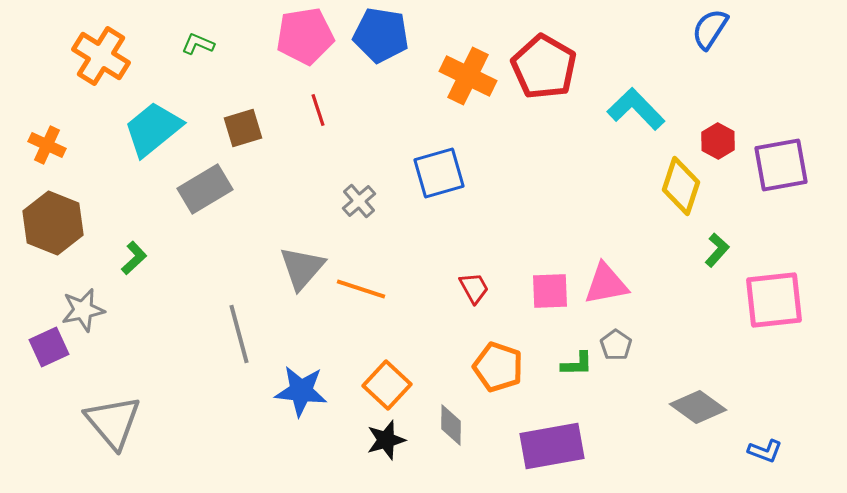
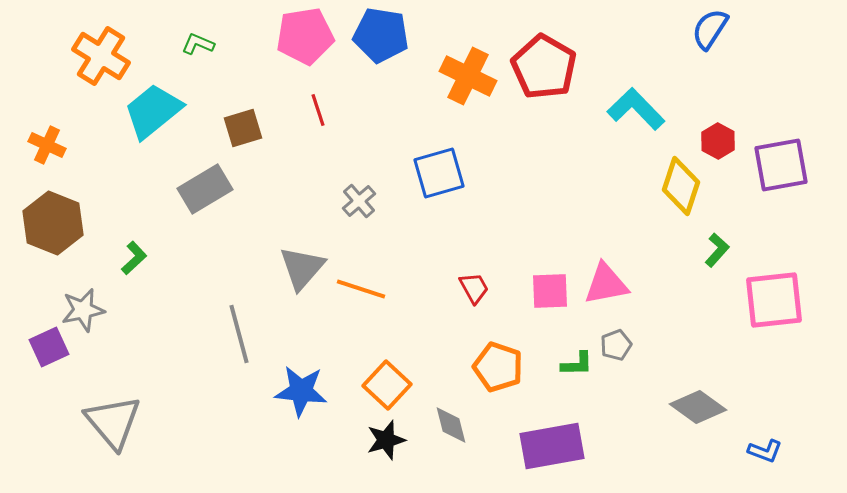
cyan trapezoid at (153, 129): moved 18 px up
gray pentagon at (616, 345): rotated 16 degrees clockwise
gray diamond at (451, 425): rotated 15 degrees counterclockwise
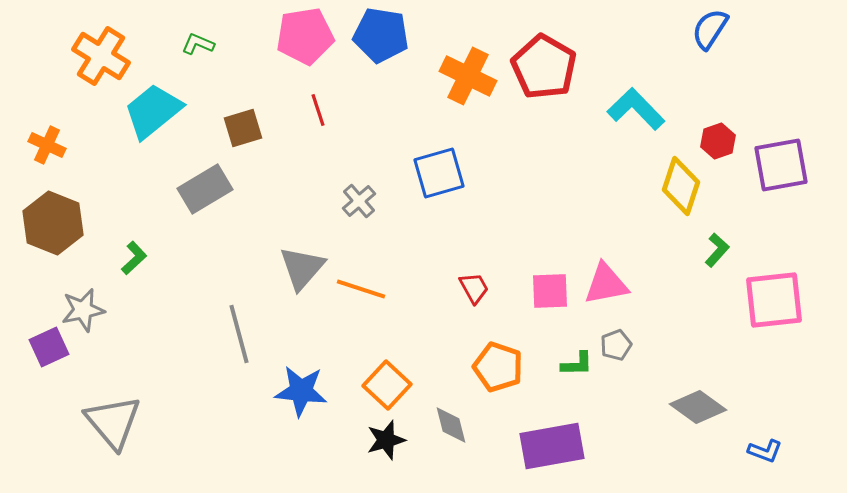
red hexagon at (718, 141): rotated 12 degrees clockwise
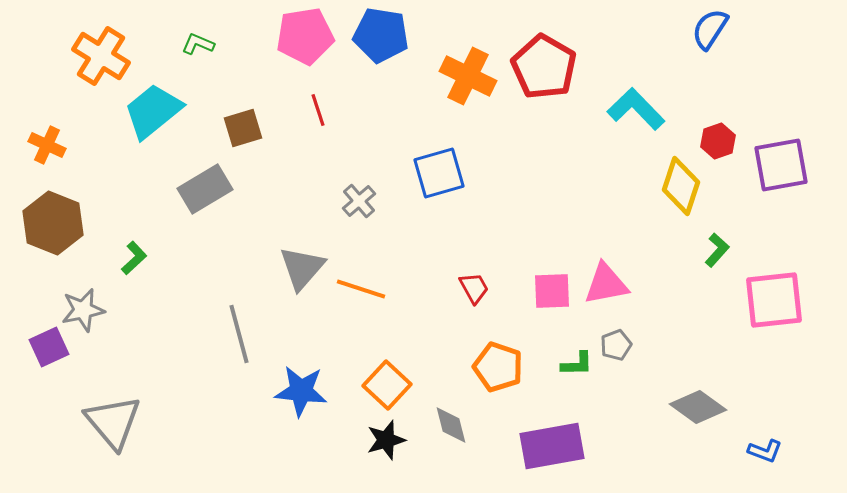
pink square at (550, 291): moved 2 px right
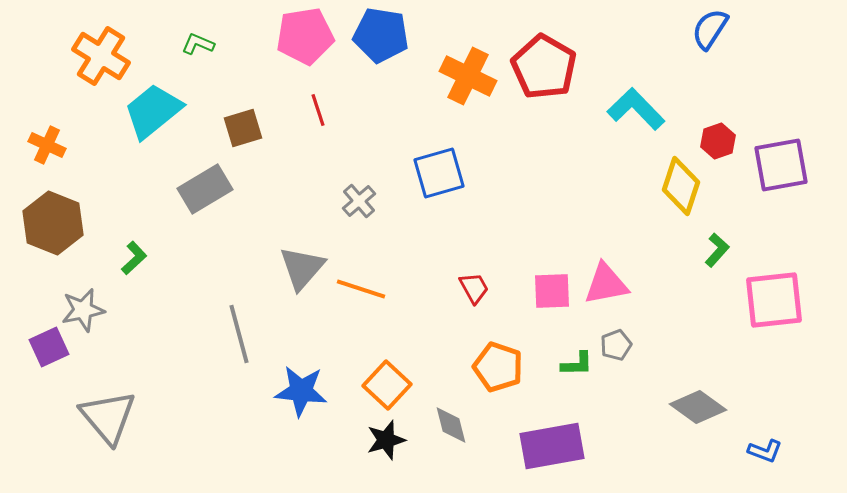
gray triangle at (113, 422): moved 5 px left, 5 px up
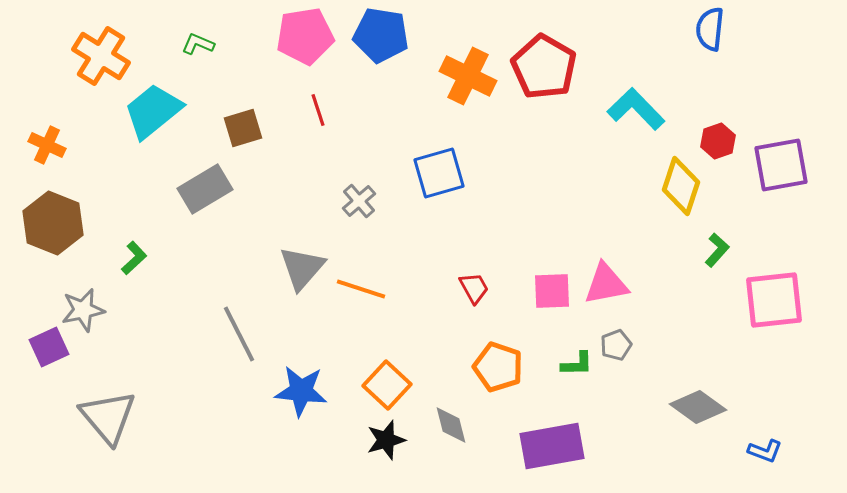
blue semicircle at (710, 29): rotated 27 degrees counterclockwise
gray line at (239, 334): rotated 12 degrees counterclockwise
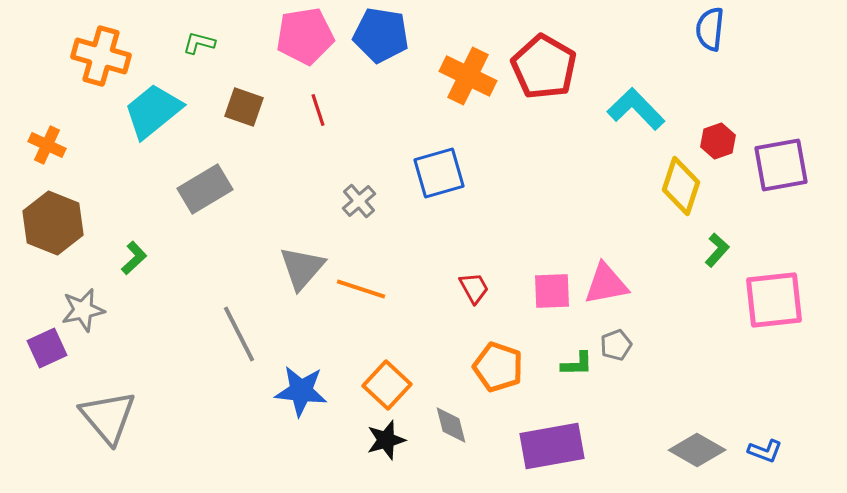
green L-shape at (198, 44): moved 1 px right, 1 px up; rotated 8 degrees counterclockwise
orange cross at (101, 56): rotated 16 degrees counterclockwise
brown square at (243, 128): moved 1 px right, 21 px up; rotated 36 degrees clockwise
purple square at (49, 347): moved 2 px left, 1 px down
gray diamond at (698, 407): moved 1 px left, 43 px down; rotated 6 degrees counterclockwise
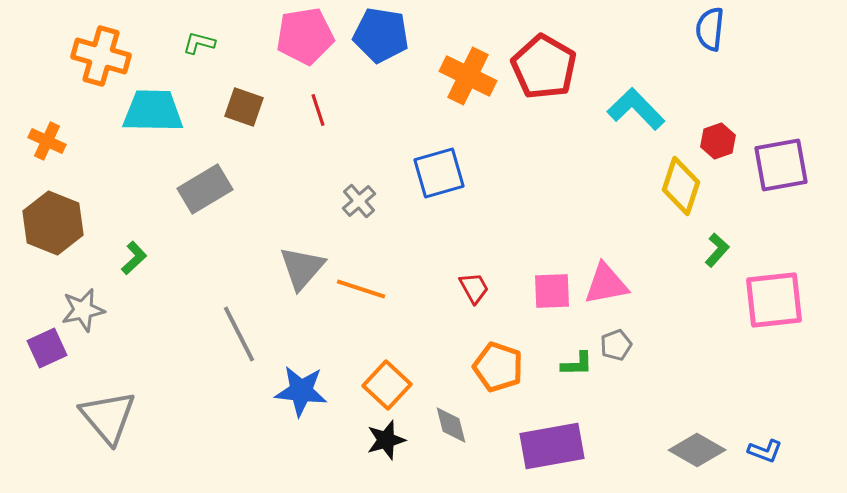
cyan trapezoid at (153, 111): rotated 40 degrees clockwise
orange cross at (47, 145): moved 4 px up
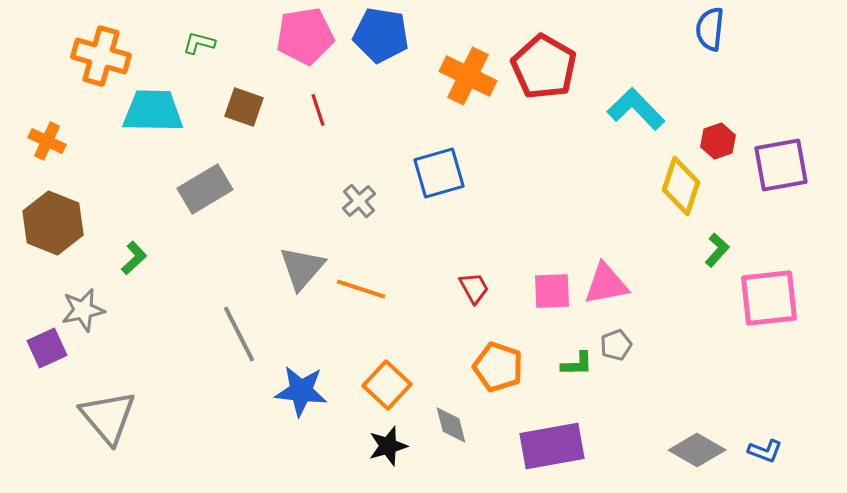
pink square at (774, 300): moved 5 px left, 2 px up
black star at (386, 440): moved 2 px right, 6 px down
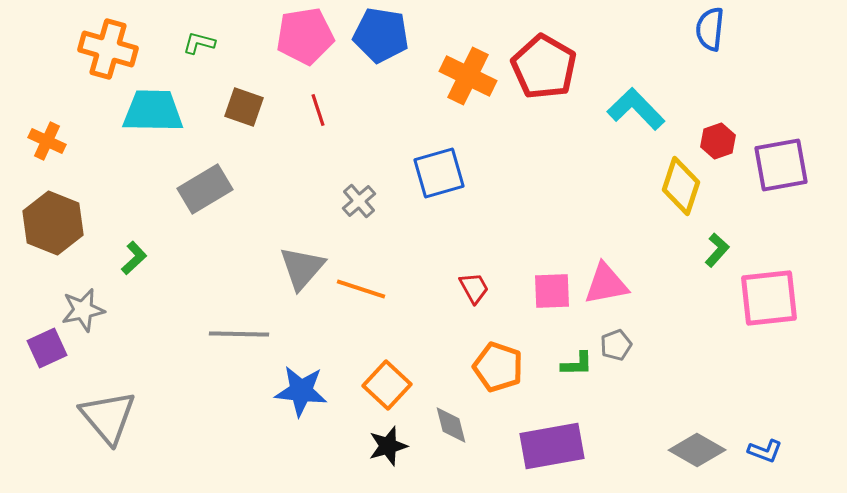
orange cross at (101, 56): moved 7 px right, 7 px up
gray line at (239, 334): rotated 62 degrees counterclockwise
